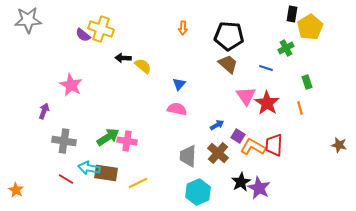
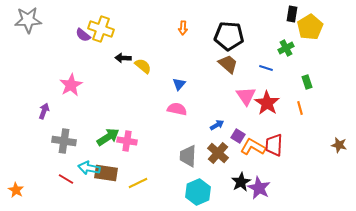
pink star: rotated 15 degrees clockwise
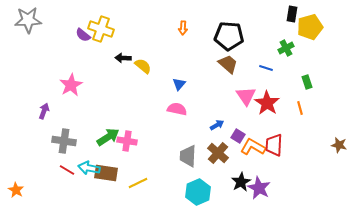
yellow pentagon: rotated 15 degrees clockwise
red line: moved 1 px right, 9 px up
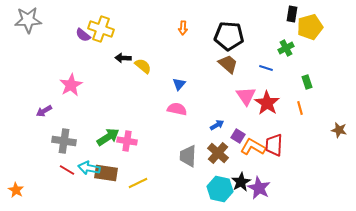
purple arrow: rotated 140 degrees counterclockwise
brown star: moved 15 px up
cyan hexagon: moved 22 px right, 3 px up; rotated 25 degrees counterclockwise
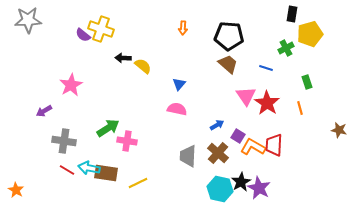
yellow pentagon: moved 7 px down
green arrow: moved 9 px up
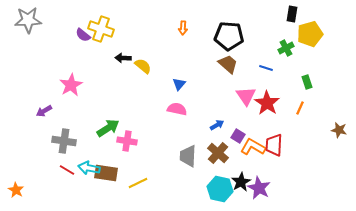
orange line: rotated 40 degrees clockwise
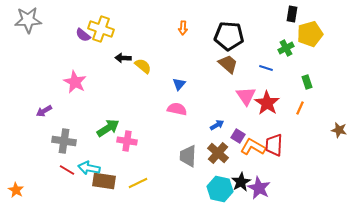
pink star: moved 4 px right, 3 px up; rotated 15 degrees counterclockwise
brown rectangle: moved 2 px left, 8 px down
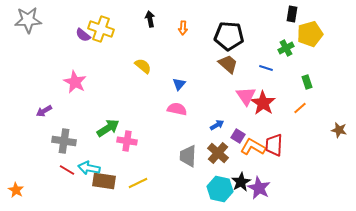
black arrow: moved 27 px right, 39 px up; rotated 77 degrees clockwise
red star: moved 4 px left
orange line: rotated 24 degrees clockwise
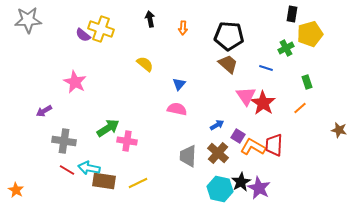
yellow semicircle: moved 2 px right, 2 px up
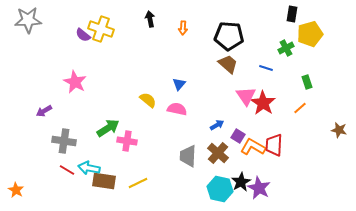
yellow semicircle: moved 3 px right, 36 px down
